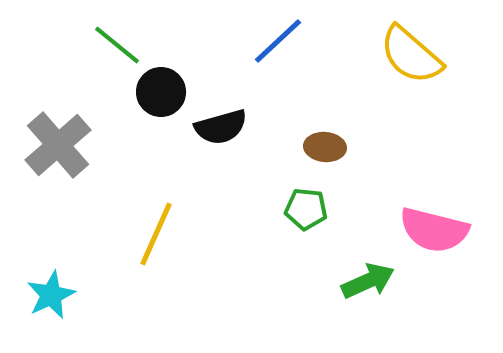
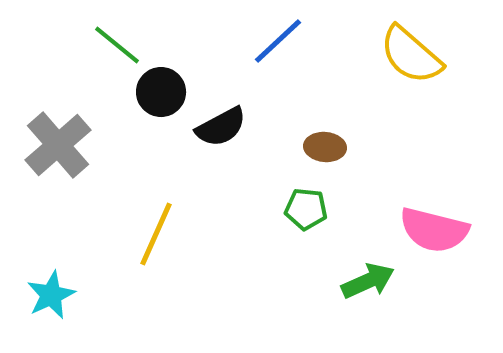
black semicircle: rotated 12 degrees counterclockwise
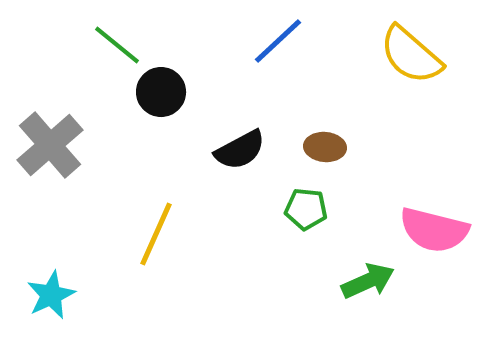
black semicircle: moved 19 px right, 23 px down
gray cross: moved 8 px left
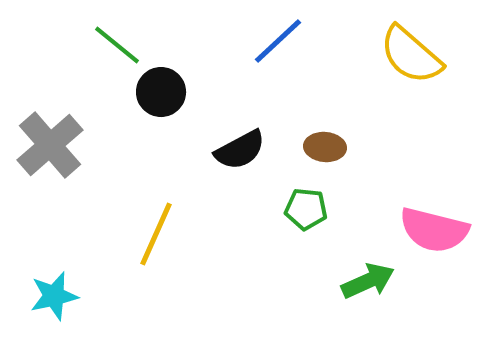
cyan star: moved 3 px right, 1 px down; rotated 12 degrees clockwise
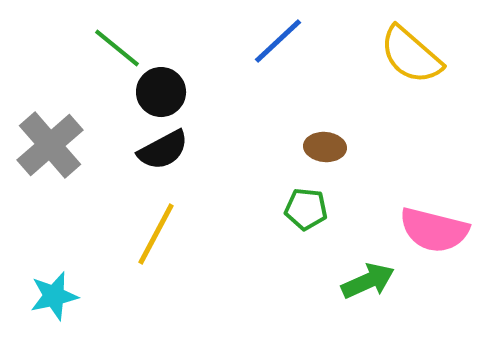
green line: moved 3 px down
black semicircle: moved 77 px left
yellow line: rotated 4 degrees clockwise
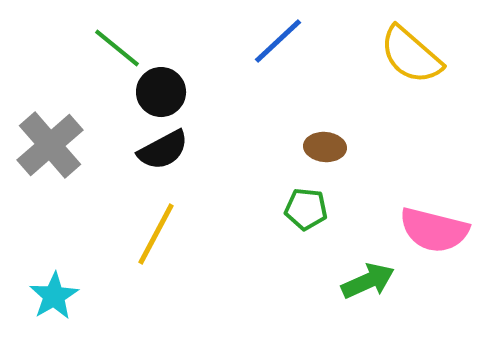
cyan star: rotated 18 degrees counterclockwise
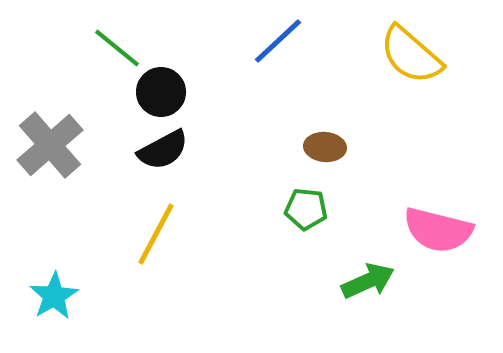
pink semicircle: moved 4 px right
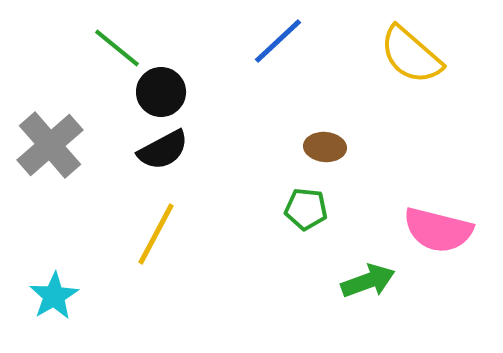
green arrow: rotated 4 degrees clockwise
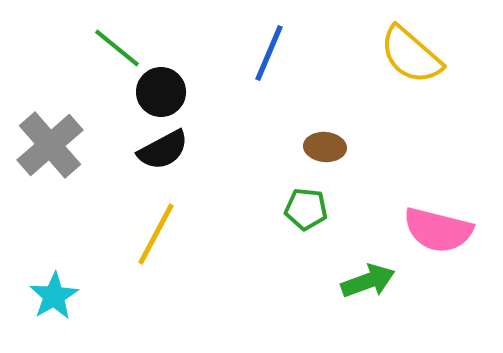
blue line: moved 9 px left, 12 px down; rotated 24 degrees counterclockwise
